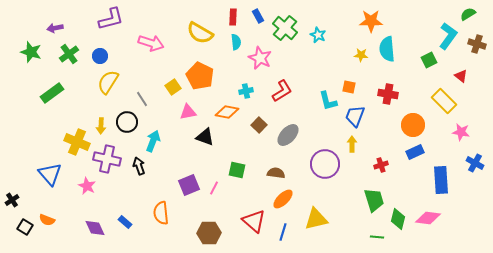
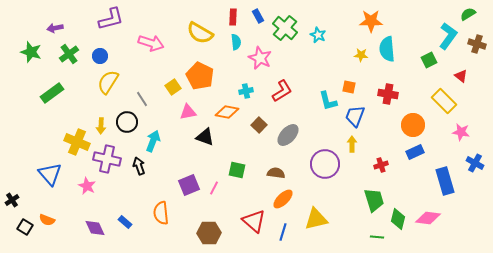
blue rectangle at (441, 180): moved 4 px right, 1 px down; rotated 12 degrees counterclockwise
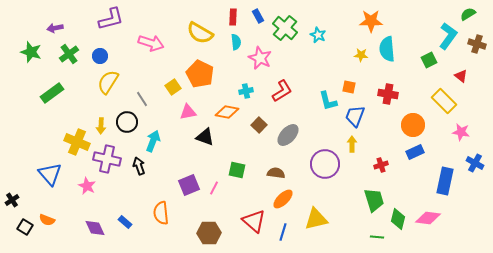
orange pentagon at (200, 76): moved 2 px up
blue rectangle at (445, 181): rotated 28 degrees clockwise
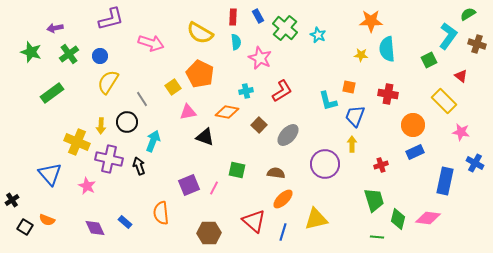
purple cross at (107, 159): moved 2 px right
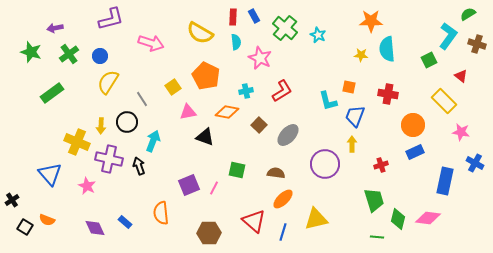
blue rectangle at (258, 16): moved 4 px left
orange pentagon at (200, 74): moved 6 px right, 2 px down
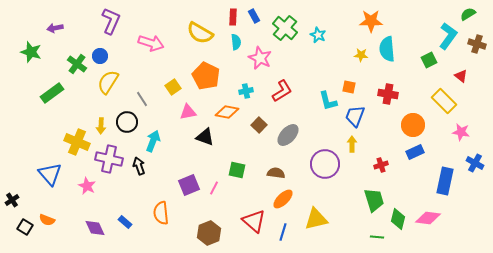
purple L-shape at (111, 19): moved 2 px down; rotated 52 degrees counterclockwise
green cross at (69, 54): moved 8 px right, 10 px down; rotated 18 degrees counterclockwise
brown hexagon at (209, 233): rotated 20 degrees counterclockwise
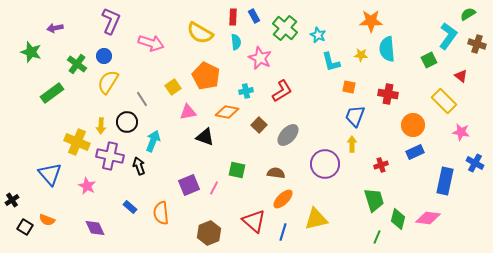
blue circle at (100, 56): moved 4 px right
cyan L-shape at (328, 101): moved 3 px right, 39 px up
purple cross at (109, 159): moved 1 px right, 3 px up
blue rectangle at (125, 222): moved 5 px right, 15 px up
green line at (377, 237): rotated 72 degrees counterclockwise
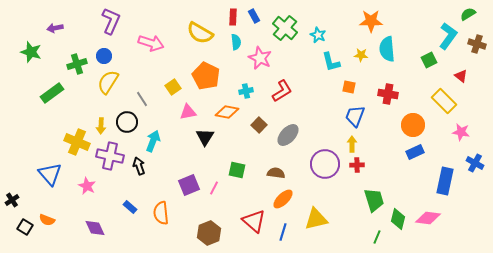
green cross at (77, 64): rotated 36 degrees clockwise
black triangle at (205, 137): rotated 42 degrees clockwise
red cross at (381, 165): moved 24 px left; rotated 16 degrees clockwise
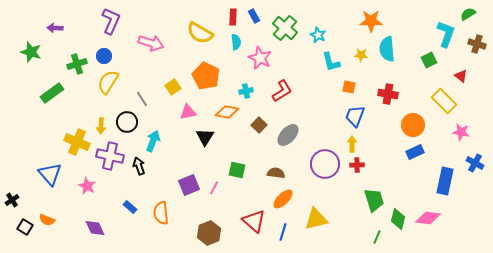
purple arrow at (55, 28): rotated 14 degrees clockwise
cyan L-shape at (448, 36): moved 2 px left, 2 px up; rotated 16 degrees counterclockwise
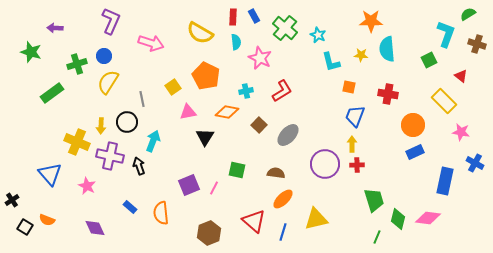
gray line at (142, 99): rotated 21 degrees clockwise
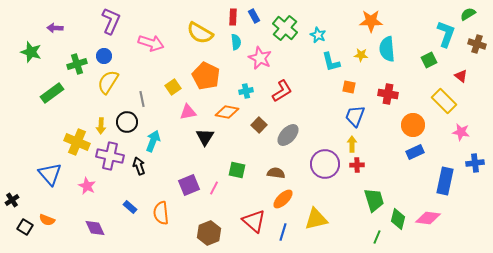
blue cross at (475, 163): rotated 36 degrees counterclockwise
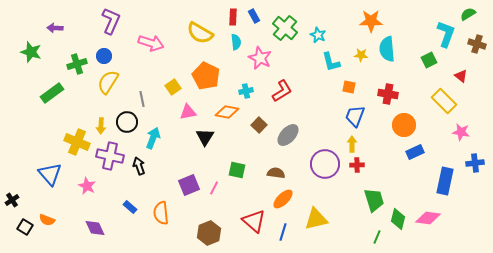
orange circle at (413, 125): moved 9 px left
cyan arrow at (153, 141): moved 3 px up
